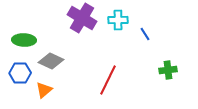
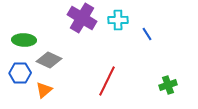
blue line: moved 2 px right
gray diamond: moved 2 px left, 1 px up
green cross: moved 15 px down; rotated 12 degrees counterclockwise
red line: moved 1 px left, 1 px down
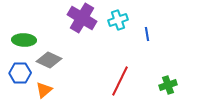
cyan cross: rotated 18 degrees counterclockwise
blue line: rotated 24 degrees clockwise
red line: moved 13 px right
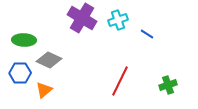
blue line: rotated 48 degrees counterclockwise
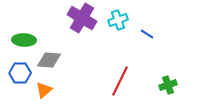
gray diamond: rotated 20 degrees counterclockwise
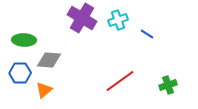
red line: rotated 28 degrees clockwise
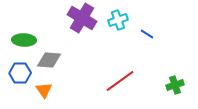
green cross: moved 7 px right
orange triangle: rotated 24 degrees counterclockwise
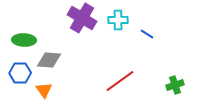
cyan cross: rotated 18 degrees clockwise
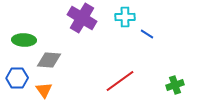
cyan cross: moved 7 px right, 3 px up
blue hexagon: moved 3 px left, 5 px down
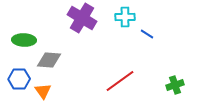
blue hexagon: moved 2 px right, 1 px down
orange triangle: moved 1 px left, 1 px down
